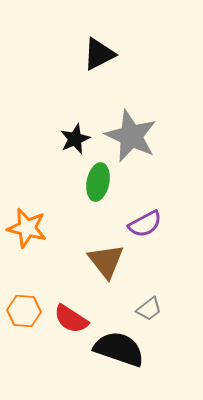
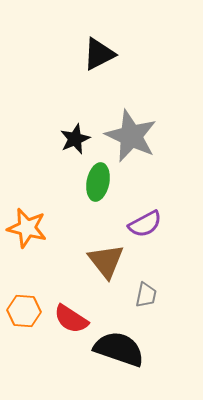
gray trapezoid: moved 3 px left, 14 px up; rotated 40 degrees counterclockwise
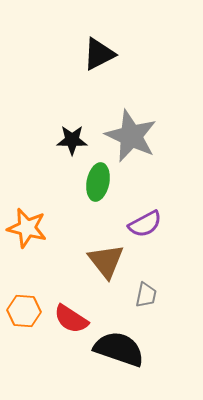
black star: moved 3 px left, 1 px down; rotated 24 degrees clockwise
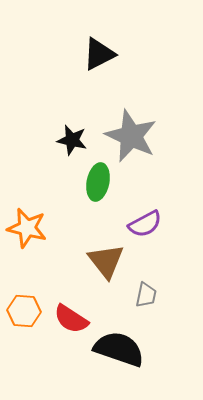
black star: rotated 12 degrees clockwise
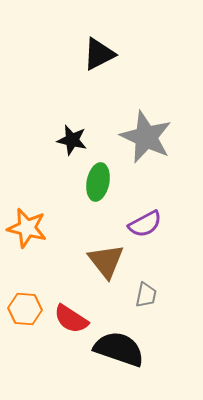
gray star: moved 15 px right, 1 px down
orange hexagon: moved 1 px right, 2 px up
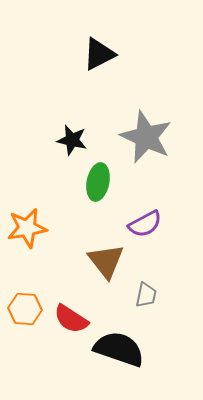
orange star: rotated 24 degrees counterclockwise
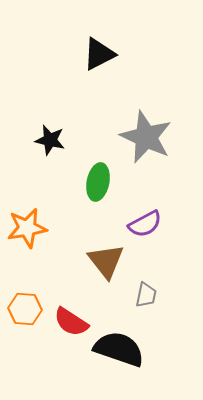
black star: moved 22 px left
red semicircle: moved 3 px down
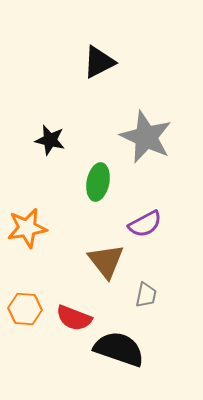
black triangle: moved 8 px down
red semicircle: moved 3 px right, 4 px up; rotated 12 degrees counterclockwise
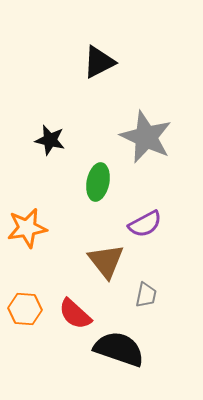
red semicircle: moved 1 px right, 4 px up; rotated 21 degrees clockwise
